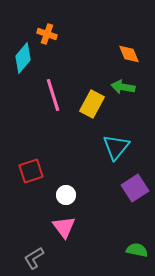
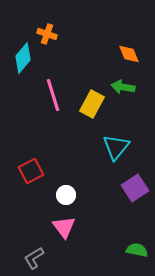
red square: rotated 10 degrees counterclockwise
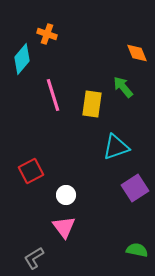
orange diamond: moved 8 px right, 1 px up
cyan diamond: moved 1 px left, 1 px down
green arrow: rotated 40 degrees clockwise
yellow rectangle: rotated 20 degrees counterclockwise
cyan triangle: rotated 32 degrees clockwise
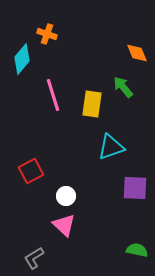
cyan triangle: moved 5 px left
purple square: rotated 36 degrees clockwise
white circle: moved 1 px down
pink triangle: moved 2 px up; rotated 10 degrees counterclockwise
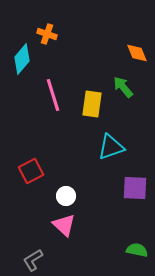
gray L-shape: moved 1 px left, 2 px down
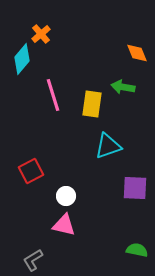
orange cross: moved 6 px left; rotated 30 degrees clockwise
green arrow: rotated 40 degrees counterclockwise
cyan triangle: moved 3 px left, 1 px up
pink triangle: rotated 30 degrees counterclockwise
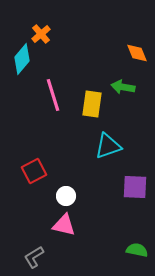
red square: moved 3 px right
purple square: moved 1 px up
gray L-shape: moved 1 px right, 3 px up
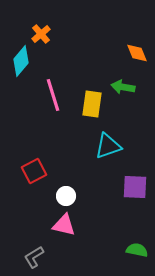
cyan diamond: moved 1 px left, 2 px down
